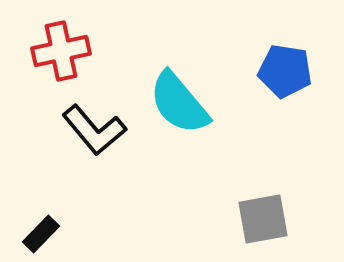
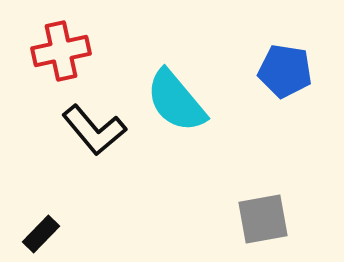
cyan semicircle: moved 3 px left, 2 px up
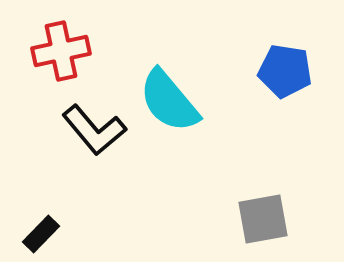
cyan semicircle: moved 7 px left
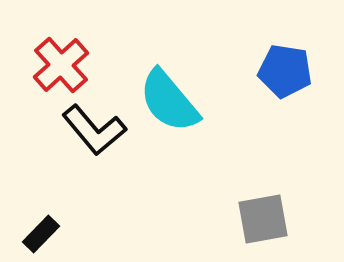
red cross: moved 14 px down; rotated 30 degrees counterclockwise
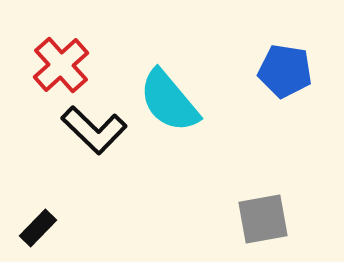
black L-shape: rotated 6 degrees counterclockwise
black rectangle: moved 3 px left, 6 px up
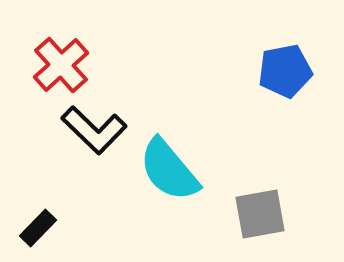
blue pentagon: rotated 20 degrees counterclockwise
cyan semicircle: moved 69 px down
gray square: moved 3 px left, 5 px up
